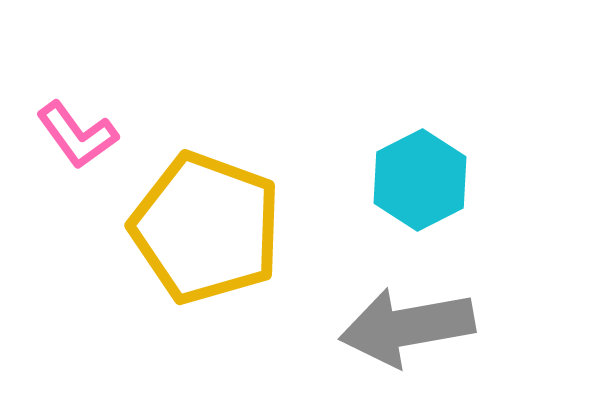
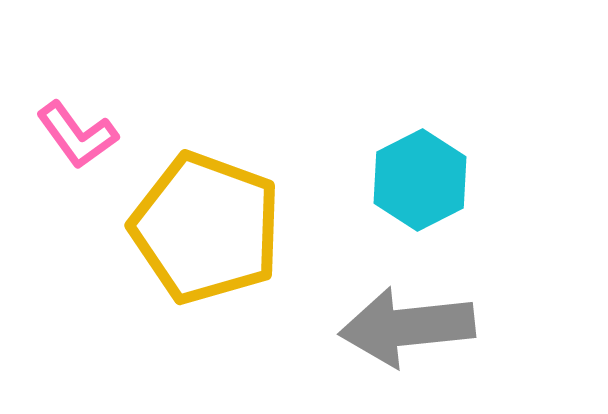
gray arrow: rotated 4 degrees clockwise
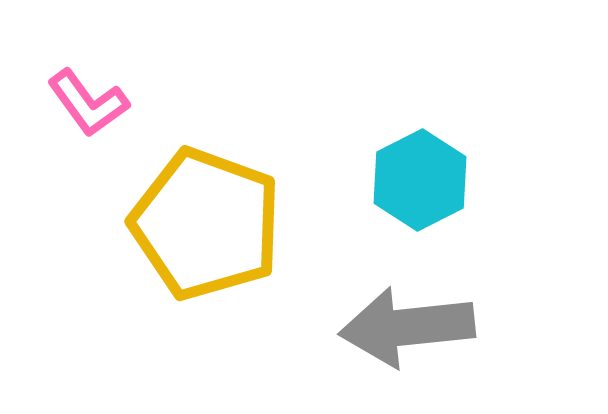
pink L-shape: moved 11 px right, 32 px up
yellow pentagon: moved 4 px up
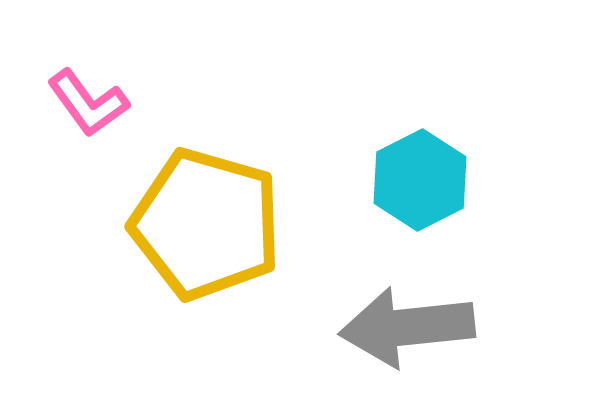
yellow pentagon: rotated 4 degrees counterclockwise
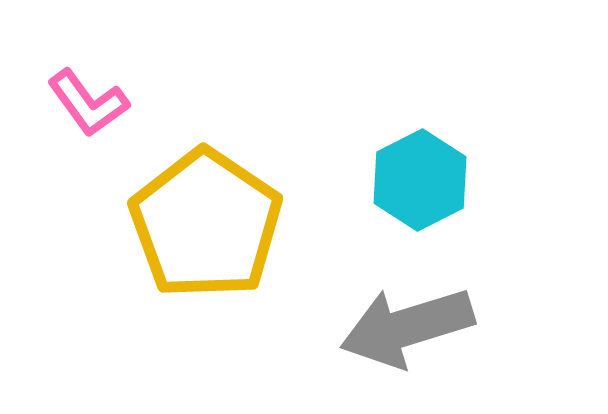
yellow pentagon: rotated 18 degrees clockwise
gray arrow: rotated 11 degrees counterclockwise
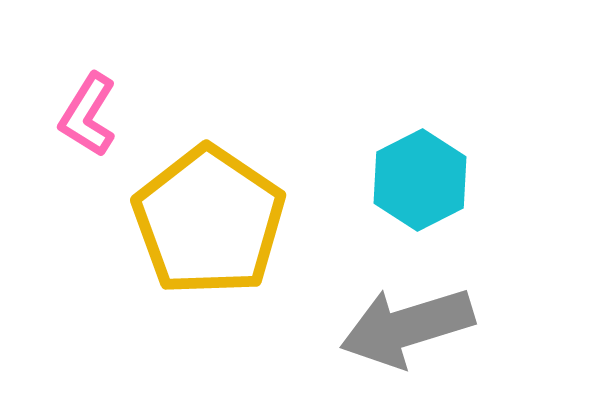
pink L-shape: moved 12 px down; rotated 68 degrees clockwise
yellow pentagon: moved 3 px right, 3 px up
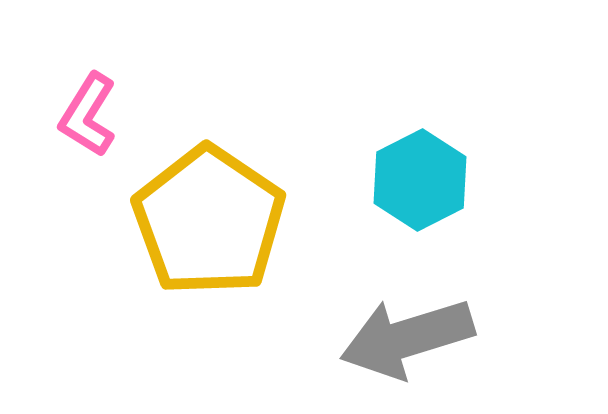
gray arrow: moved 11 px down
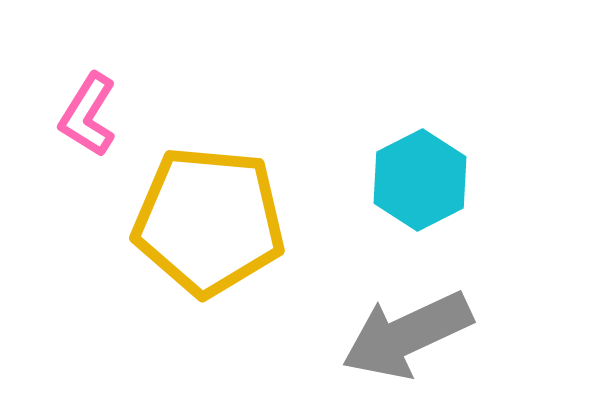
yellow pentagon: rotated 29 degrees counterclockwise
gray arrow: moved 3 px up; rotated 8 degrees counterclockwise
